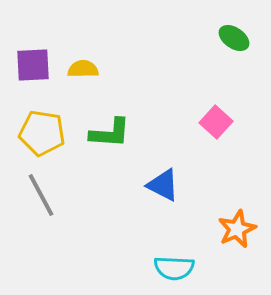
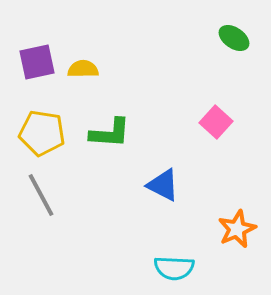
purple square: moved 4 px right, 3 px up; rotated 9 degrees counterclockwise
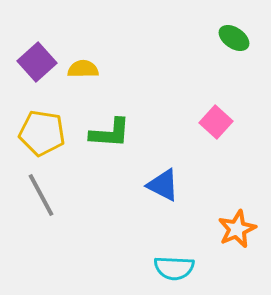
purple square: rotated 30 degrees counterclockwise
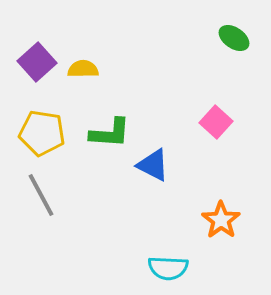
blue triangle: moved 10 px left, 20 px up
orange star: moved 16 px left, 9 px up; rotated 12 degrees counterclockwise
cyan semicircle: moved 6 px left
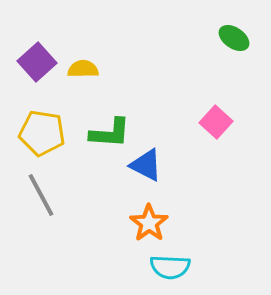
blue triangle: moved 7 px left
orange star: moved 72 px left, 3 px down
cyan semicircle: moved 2 px right, 1 px up
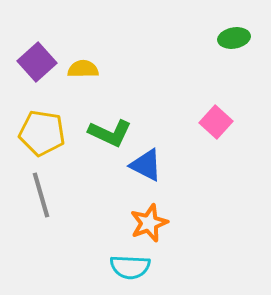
green ellipse: rotated 44 degrees counterclockwise
green L-shape: rotated 21 degrees clockwise
gray line: rotated 12 degrees clockwise
orange star: rotated 15 degrees clockwise
cyan semicircle: moved 40 px left
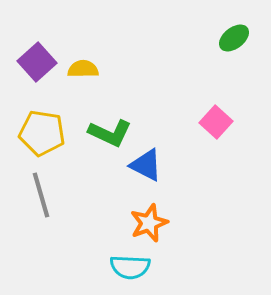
green ellipse: rotated 28 degrees counterclockwise
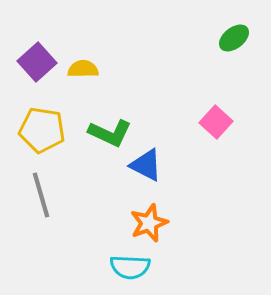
yellow pentagon: moved 3 px up
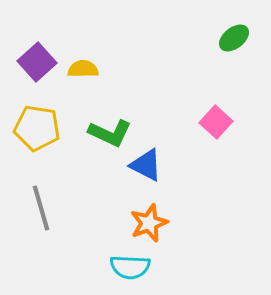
yellow pentagon: moved 5 px left, 2 px up
gray line: moved 13 px down
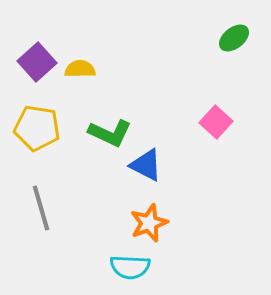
yellow semicircle: moved 3 px left
